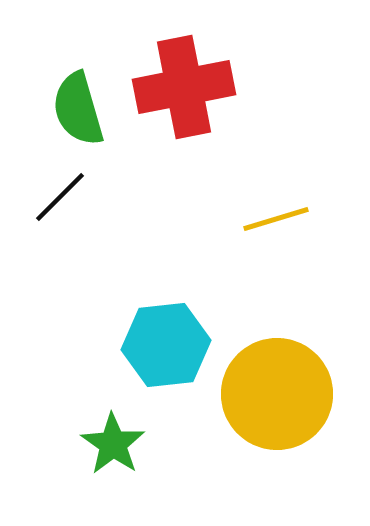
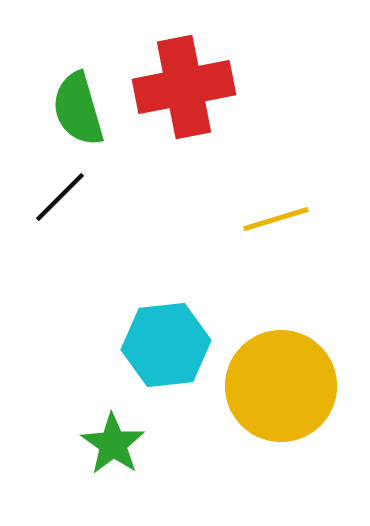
yellow circle: moved 4 px right, 8 px up
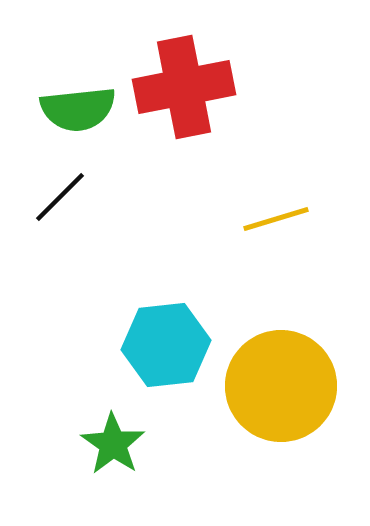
green semicircle: rotated 80 degrees counterclockwise
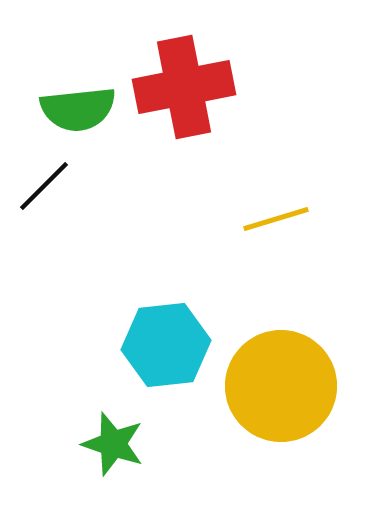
black line: moved 16 px left, 11 px up
green star: rotated 16 degrees counterclockwise
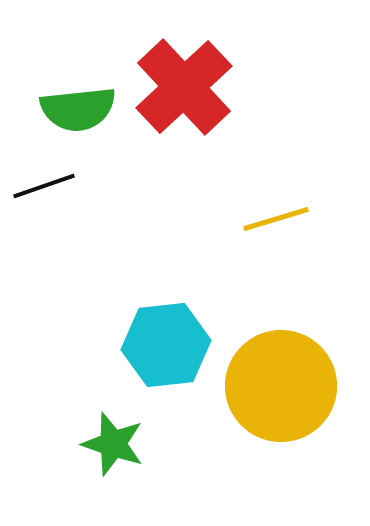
red cross: rotated 32 degrees counterclockwise
black line: rotated 26 degrees clockwise
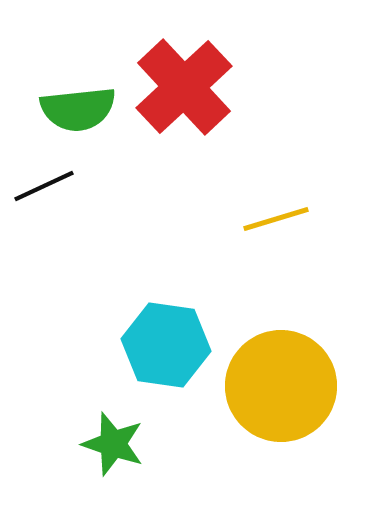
black line: rotated 6 degrees counterclockwise
cyan hexagon: rotated 14 degrees clockwise
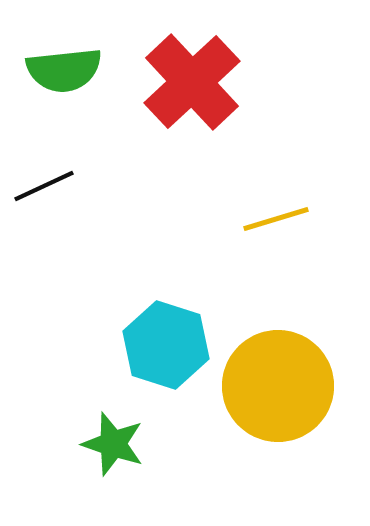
red cross: moved 8 px right, 5 px up
green semicircle: moved 14 px left, 39 px up
cyan hexagon: rotated 10 degrees clockwise
yellow circle: moved 3 px left
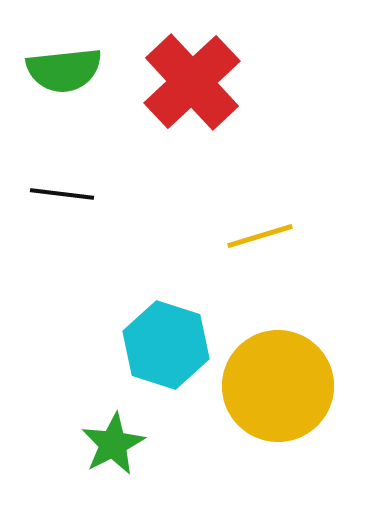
black line: moved 18 px right, 8 px down; rotated 32 degrees clockwise
yellow line: moved 16 px left, 17 px down
green star: rotated 26 degrees clockwise
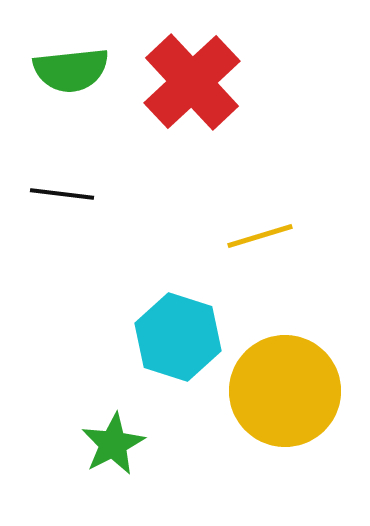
green semicircle: moved 7 px right
cyan hexagon: moved 12 px right, 8 px up
yellow circle: moved 7 px right, 5 px down
